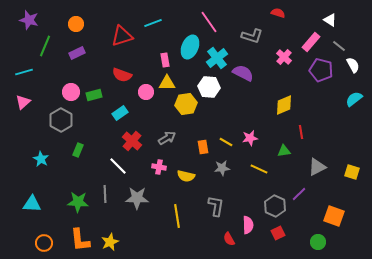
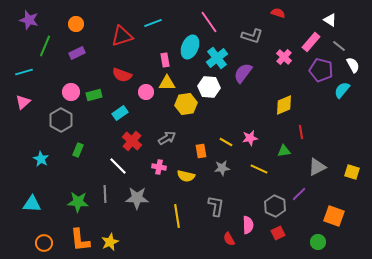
purple semicircle at (243, 73): rotated 80 degrees counterclockwise
cyan semicircle at (354, 99): moved 12 px left, 9 px up; rotated 12 degrees counterclockwise
orange rectangle at (203, 147): moved 2 px left, 4 px down
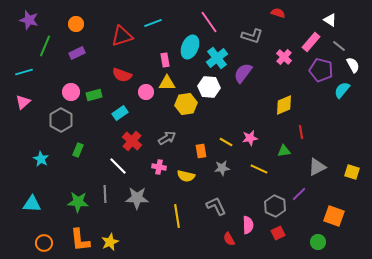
gray L-shape at (216, 206): rotated 35 degrees counterclockwise
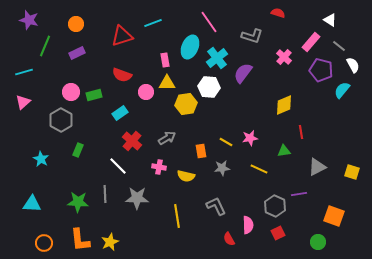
purple line at (299, 194): rotated 35 degrees clockwise
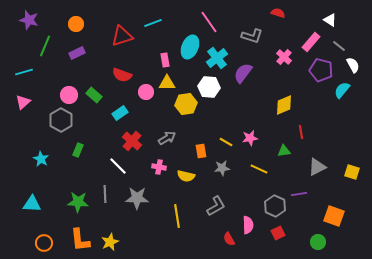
pink circle at (71, 92): moved 2 px left, 3 px down
green rectangle at (94, 95): rotated 56 degrees clockwise
gray L-shape at (216, 206): rotated 85 degrees clockwise
